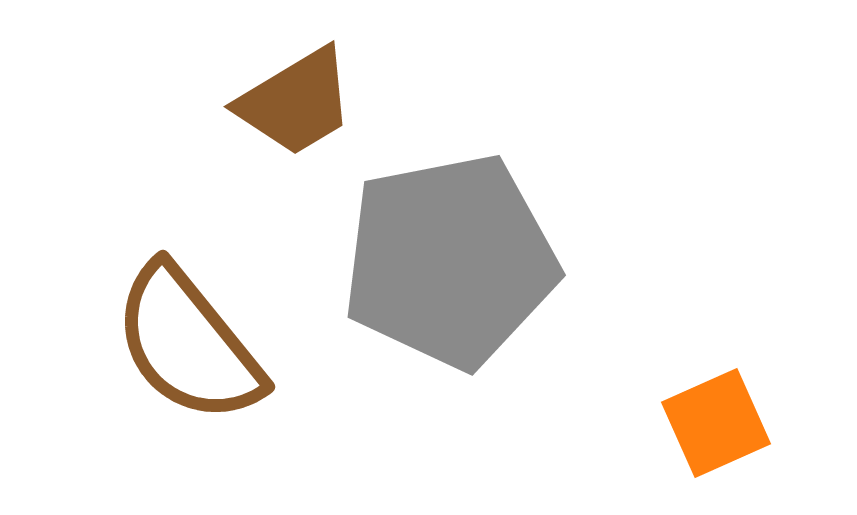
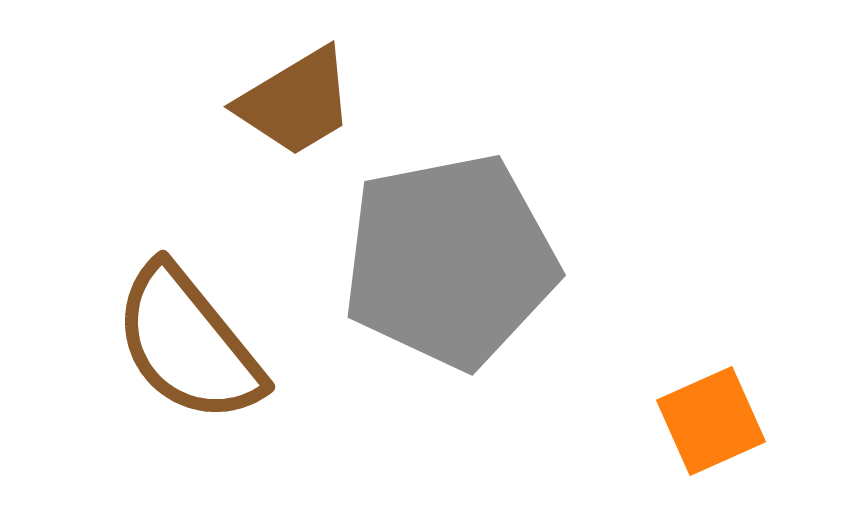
orange square: moved 5 px left, 2 px up
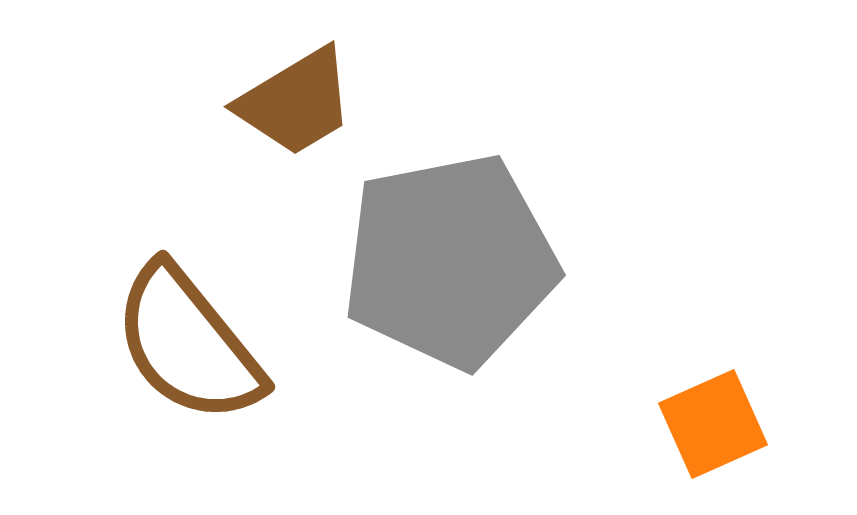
orange square: moved 2 px right, 3 px down
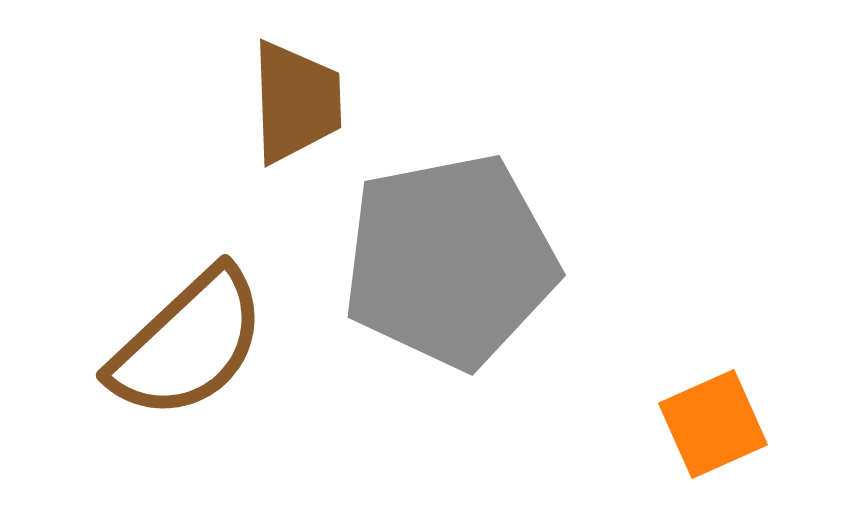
brown trapezoid: rotated 61 degrees counterclockwise
brown semicircle: rotated 94 degrees counterclockwise
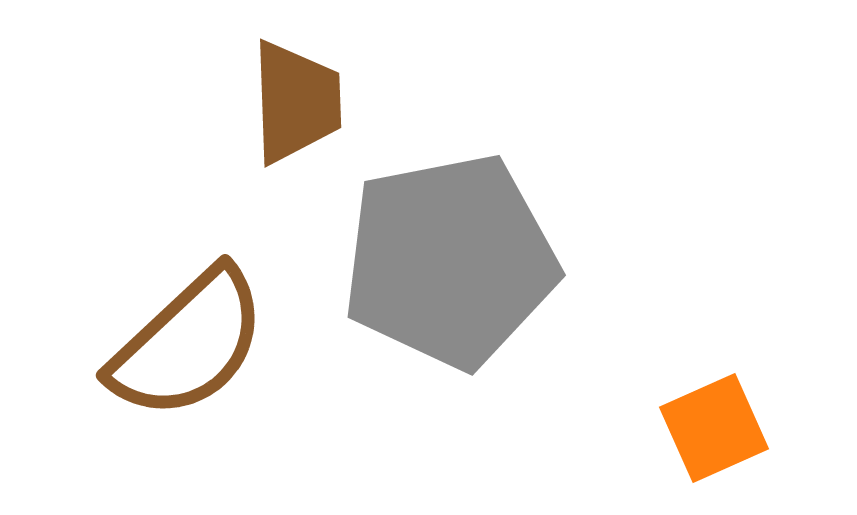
orange square: moved 1 px right, 4 px down
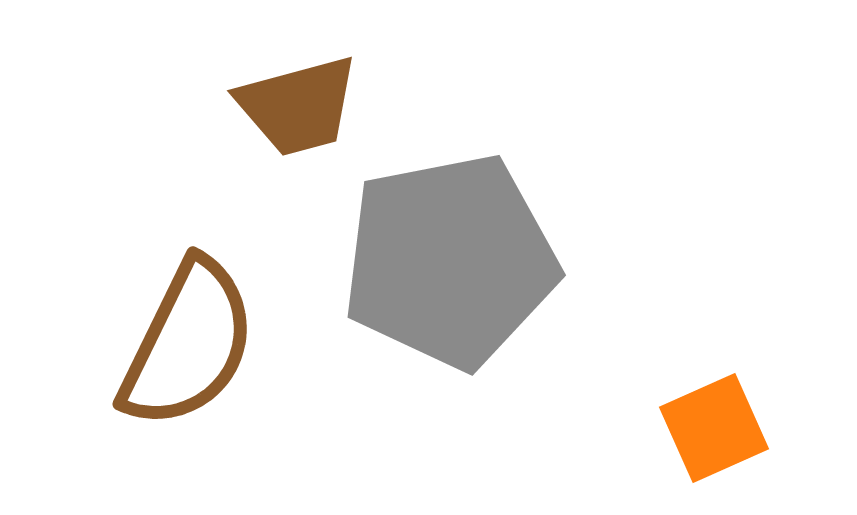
brown trapezoid: moved 2 px right, 4 px down; rotated 77 degrees clockwise
brown semicircle: rotated 21 degrees counterclockwise
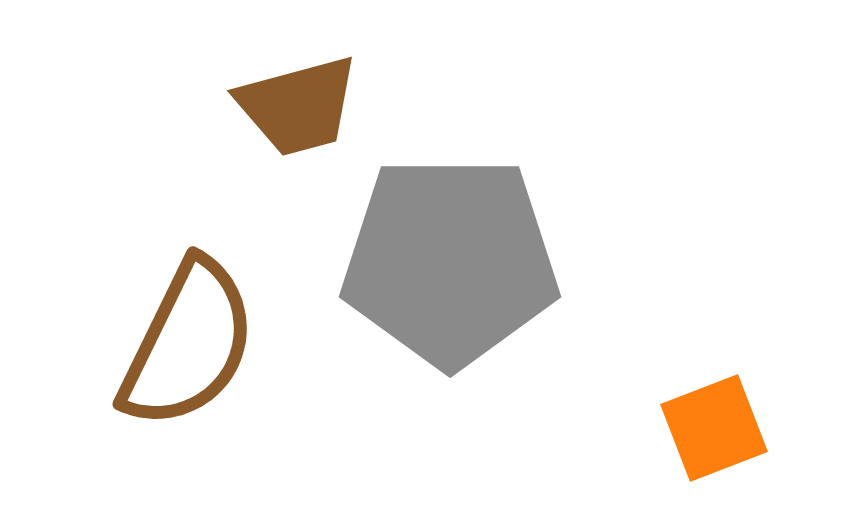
gray pentagon: rotated 11 degrees clockwise
orange square: rotated 3 degrees clockwise
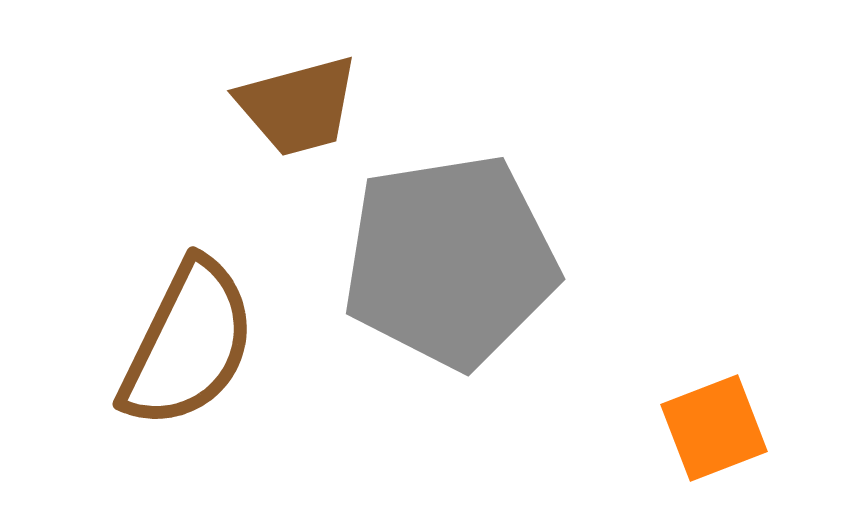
gray pentagon: rotated 9 degrees counterclockwise
